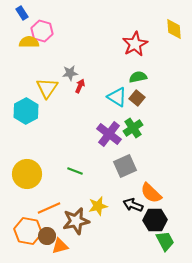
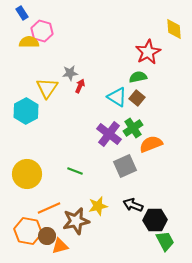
red star: moved 13 px right, 8 px down
orange semicircle: moved 49 px up; rotated 115 degrees clockwise
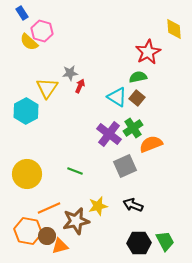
yellow semicircle: rotated 138 degrees counterclockwise
black hexagon: moved 16 px left, 23 px down
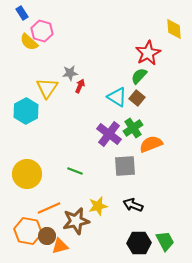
red star: moved 1 px down
green semicircle: moved 1 px right, 1 px up; rotated 36 degrees counterclockwise
gray square: rotated 20 degrees clockwise
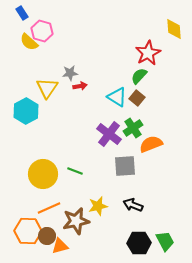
red arrow: rotated 56 degrees clockwise
yellow circle: moved 16 px right
orange hexagon: rotated 8 degrees counterclockwise
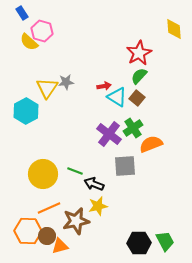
red star: moved 9 px left
gray star: moved 4 px left, 9 px down
red arrow: moved 24 px right
black arrow: moved 39 px left, 21 px up
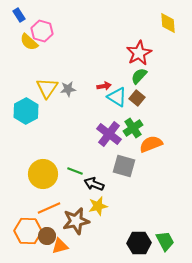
blue rectangle: moved 3 px left, 2 px down
yellow diamond: moved 6 px left, 6 px up
gray star: moved 2 px right, 7 px down
gray square: moved 1 px left; rotated 20 degrees clockwise
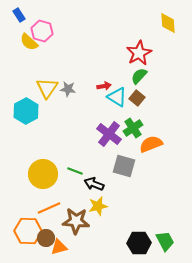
gray star: rotated 14 degrees clockwise
brown star: rotated 16 degrees clockwise
brown circle: moved 1 px left, 2 px down
orange triangle: moved 1 px left, 1 px down
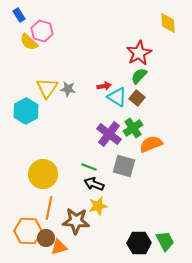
green line: moved 14 px right, 4 px up
orange line: rotated 55 degrees counterclockwise
